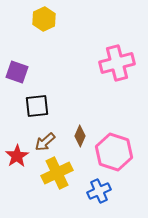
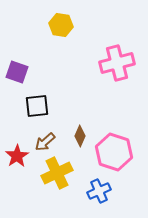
yellow hexagon: moved 17 px right, 6 px down; rotated 25 degrees counterclockwise
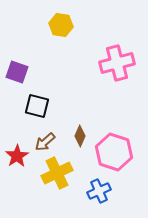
black square: rotated 20 degrees clockwise
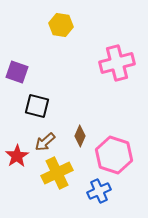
pink hexagon: moved 3 px down
